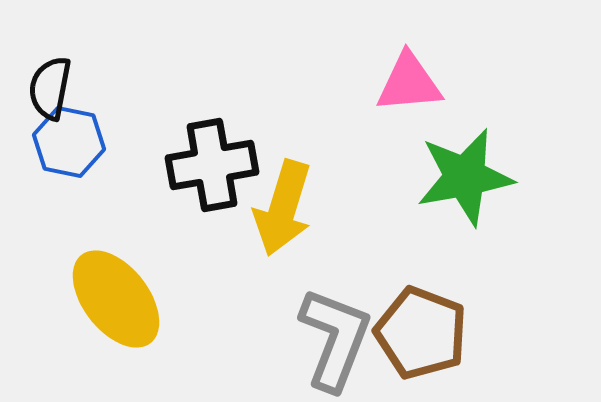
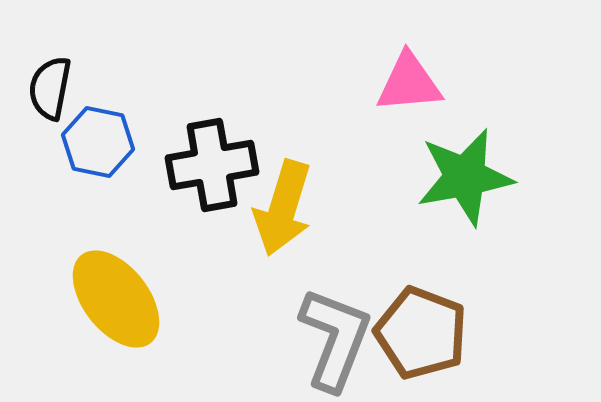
blue hexagon: moved 29 px right
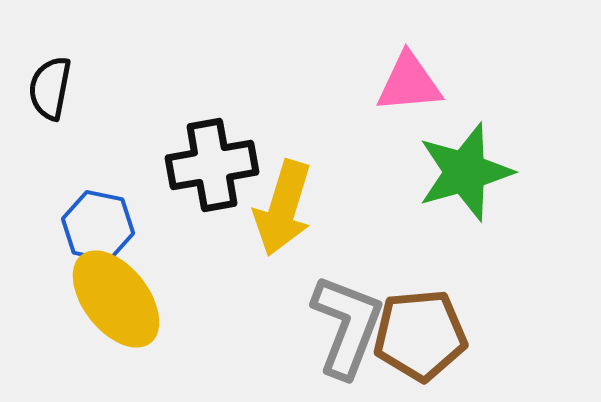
blue hexagon: moved 84 px down
green star: moved 5 px up; rotated 6 degrees counterclockwise
brown pentagon: moved 1 px left, 2 px down; rotated 26 degrees counterclockwise
gray L-shape: moved 12 px right, 13 px up
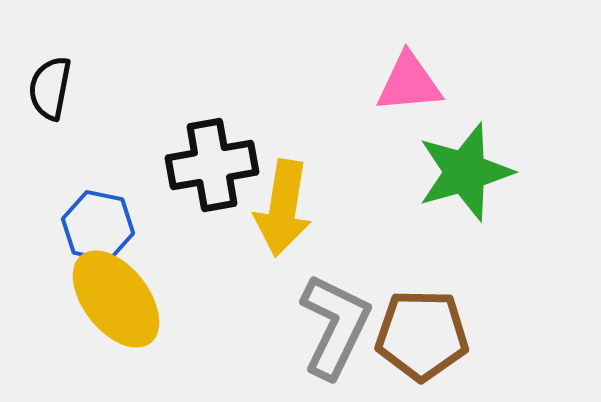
yellow arrow: rotated 8 degrees counterclockwise
gray L-shape: moved 12 px left; rotated 5 degrees clockwise
brown pentagon: moved 2 px right; rotated 6 degrees clockwise
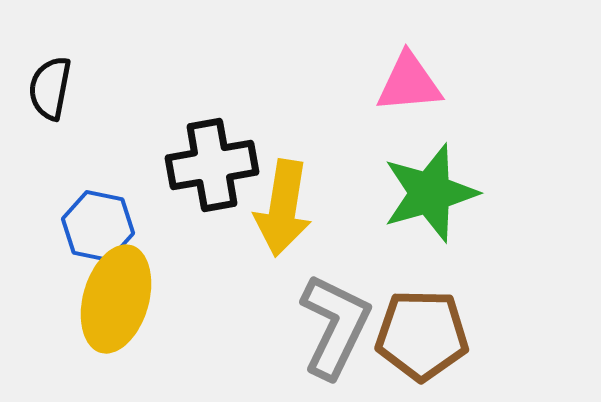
green star: moved 35 px left, 21 px down
yellow ellipse: rotated 54 degrees clockwise
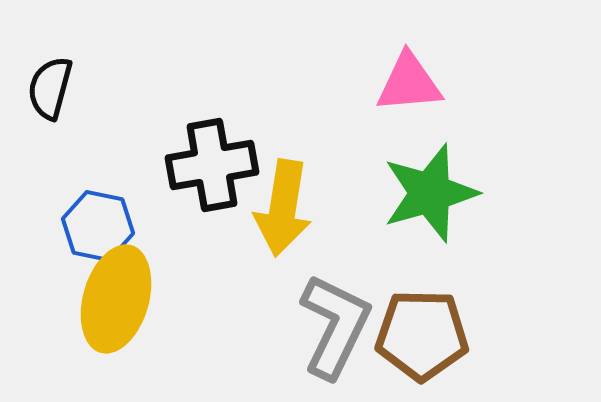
black semicircle: rotated 4 degrees clockwise
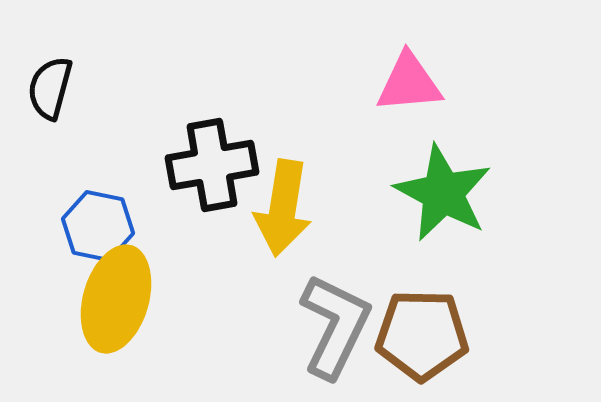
green star: moved 13 px right; rotated 28 degrees counterclockwise
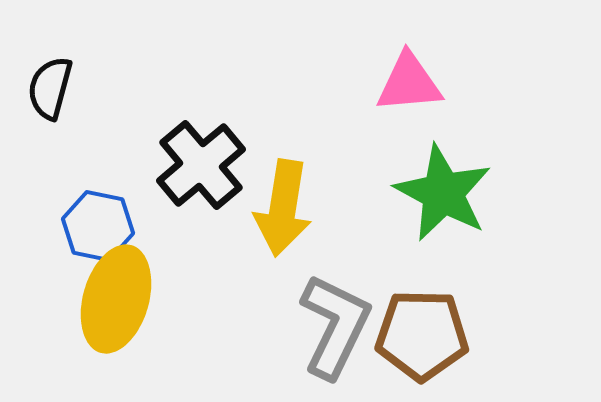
black cross: moved 11 px left; rotated 30 degrees counterclockwise
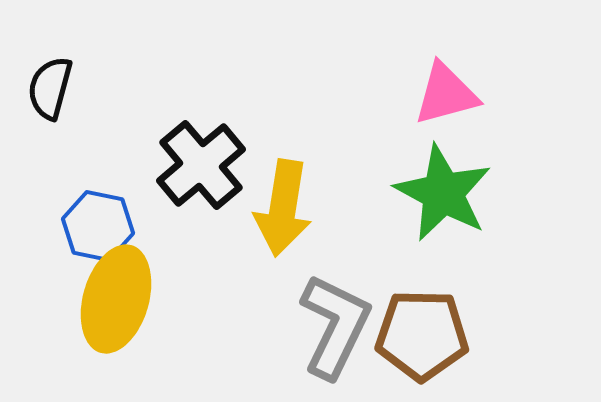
pink triangle: moved 37 px right, 11 px down; rotated 10 degrees counterclockwise
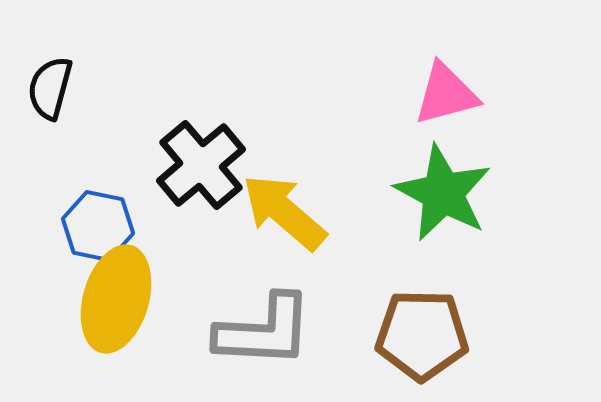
yellow arrow: moved 1 px right, 4 px down; rotated 122 degrees clockwise
gray L-shape: moved 71 px left, 5 px down; rotated 67 degrees clockwise
